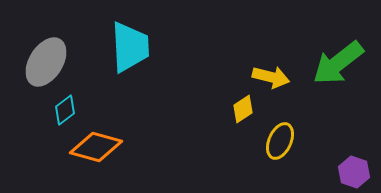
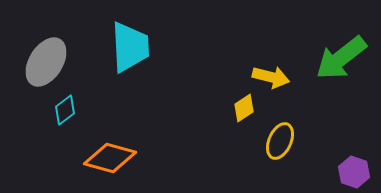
green arrow: moved 3 px right, 5 px up
yellow diamond: moved 1 px right, 1 px up
orange diamond: moved 14 px right, 11 px down
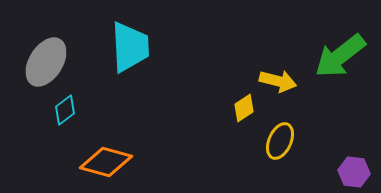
green arrow: moved 1 px left, 2 px up
yellow arrow: moved 7 px right, 4 px down
orange diamond: moved 4 px left, 4 px down
purple hexagon: rotated 12 degrees counterclockwise
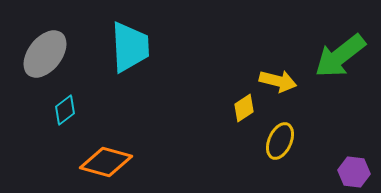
gray ellipse: moved 1 px left, 8 px up; rotated 6 degrees clockwise
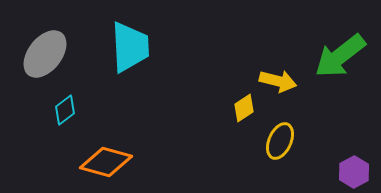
purple hexagon: rotated 24 degrees clockwise
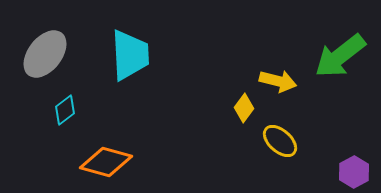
cyan trapezoid: moved 8 px down
yellow diamond: rotated 20 degrees counterclockwise
yellow ellipse: rotated 72 degrees counterclockwise
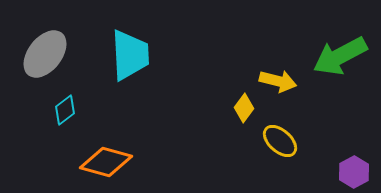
green arrow: rotated 10 degrees clockwise
